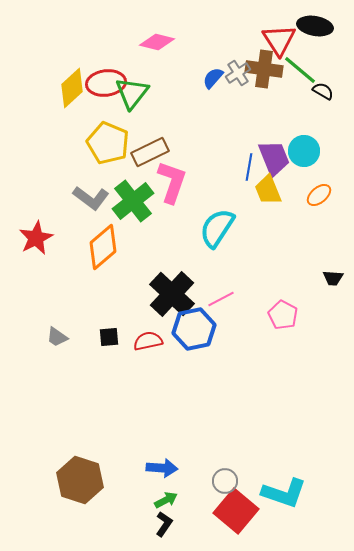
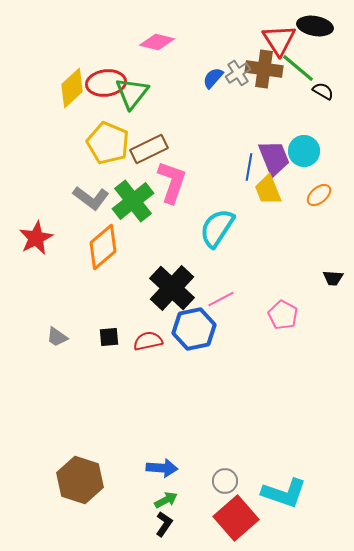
green line: moved 2 px left, 2 px up
brown rectangle: moved 1 px left, 3 px up
black cross: moved 6 px up
red square: moved 7 px down; rotated 9 degrees clockwise
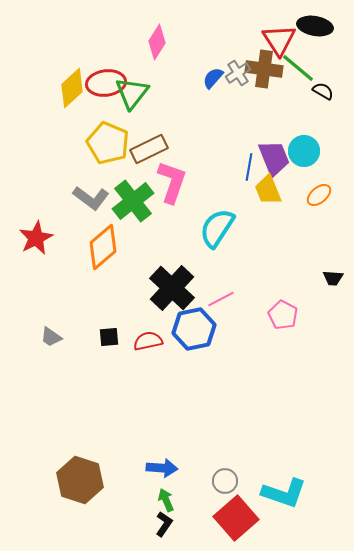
pink diamond: rotated 72 degrees counterclockwise
gray trapezoid: moved 6 px left
green arrow: rotated 85 degrees counterclockwise
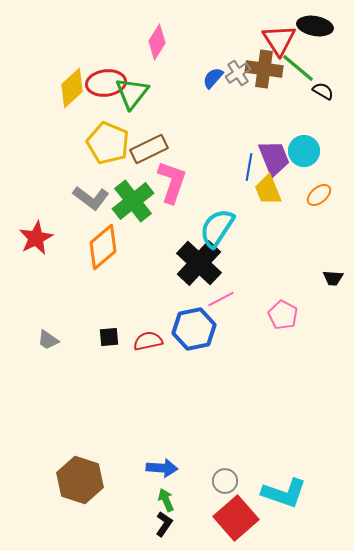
black cross: moved 27 px right, 25 px up
gray trapezoid: moved 3 px left, 3 px down
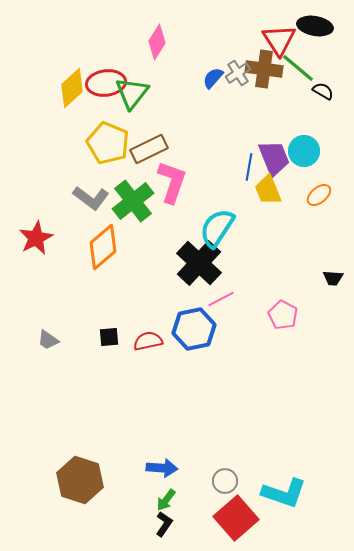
green arrow: rotated 120 degrees counterclockwise
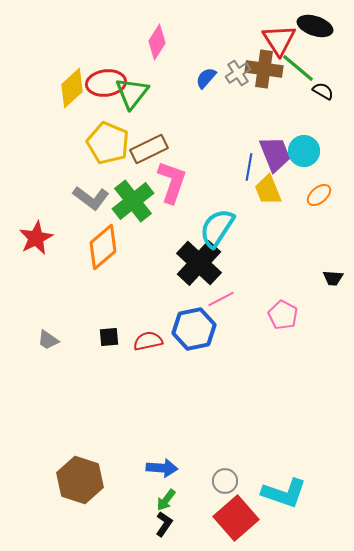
black ellipse: rotated 8 degrees clockwise
blue semicircle: moved 7 px left
purple trapezoid: moved 1 px right, 4 px up
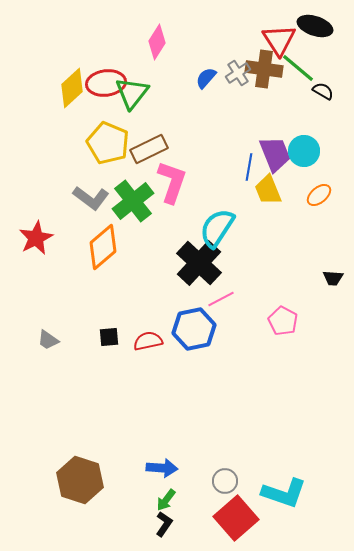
pink pentagon: moved 6 px down
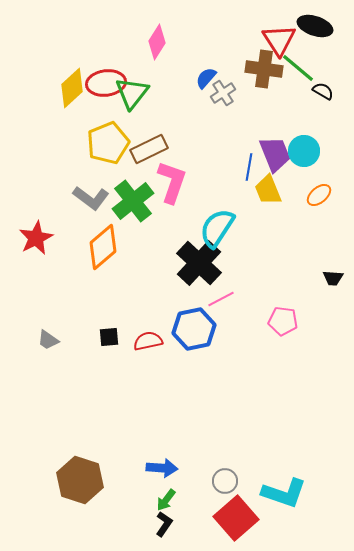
gray cross: moved 15 px left, 20 px down
yellow pentagon: rotated 27 degrees clockwise
pink pentagon: rotated 20 degrees counterclockwise
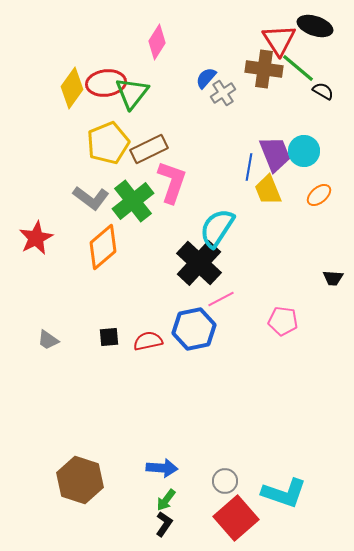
yellow diamond: rotated 12 degrees counterclockwise
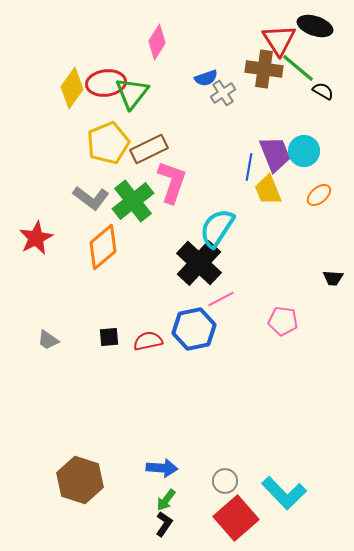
blue semicircle: rotated 150 degrees counterclockwise
cyan L-shape: rotated 27 degrees clockwise
